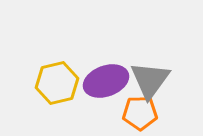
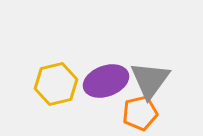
yellow hexagon: moved 1 px left, 1 px down
orange pentagon: rotated 12 degrees counterclockwise
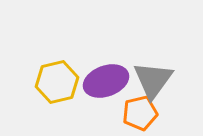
gray triangle: moved 3 px right
yellow hexagon: moved 1 px right, 2 px up
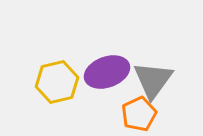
purple ellipse: moved 1 px right, 9 px up
orange pentagon: moved 1 px left, 1 px down; rotated 12 degrees counterclockwise
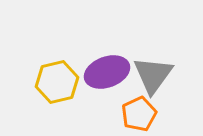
gray triangle: moved 5 px up
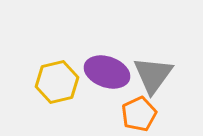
purple ellipse: rotated 39 degrees clockwise
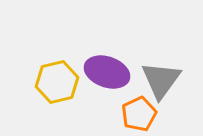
gray triangle: moved 8 px right, 5 px down
